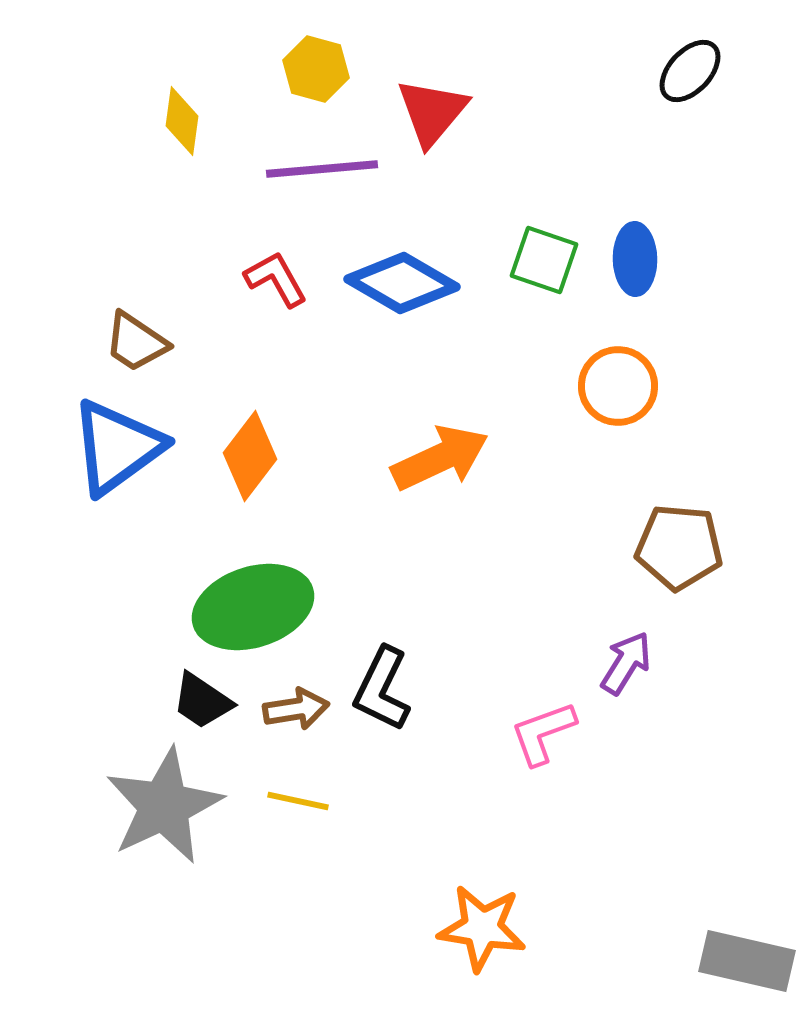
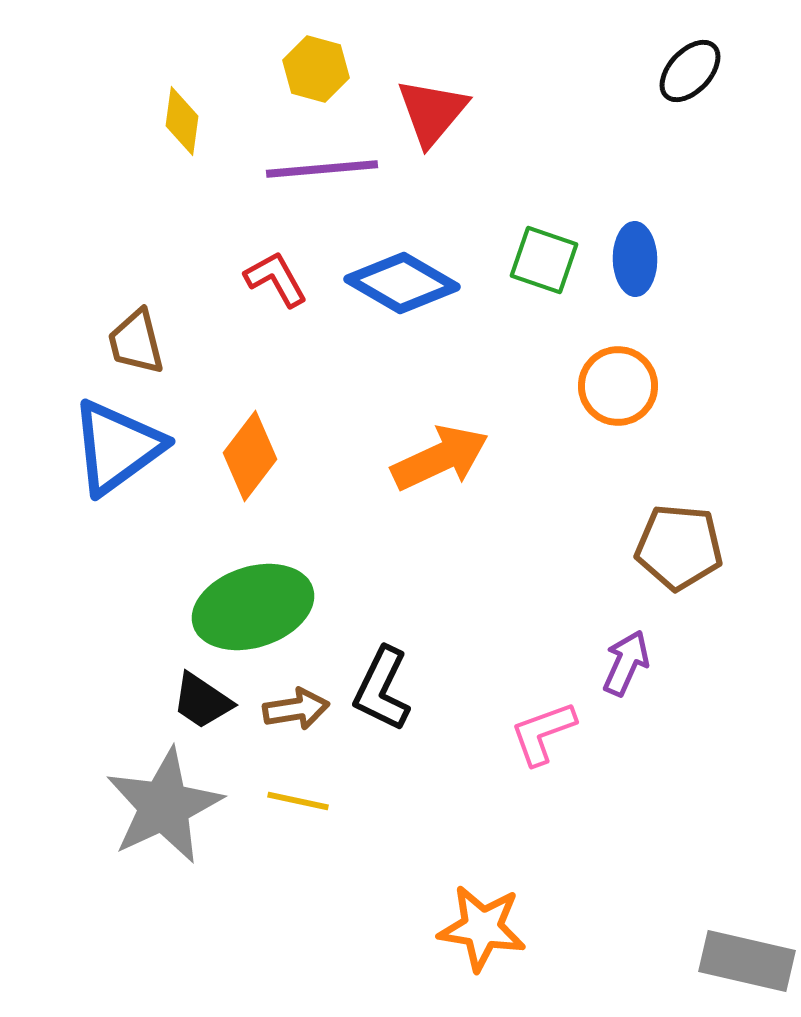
brown trapezoid: rotated 42 degrees clockwise
purple arrow: rotated 8 degrees counterclockwise
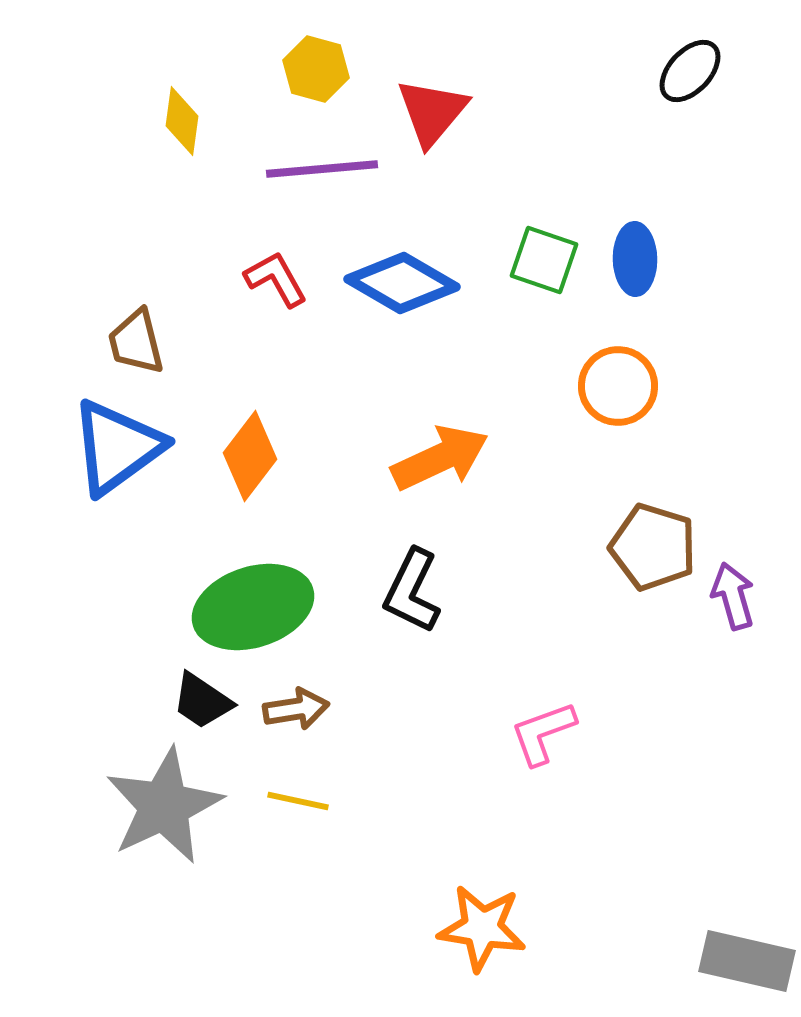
brown pentagon: moved 26 px left; rotated 12 degrees clockwise
purple arrow: moved 107 px right, 67 px up; rotated 40 degrees counterclockwise
black L-shape: moved 30 px right, 98 px up
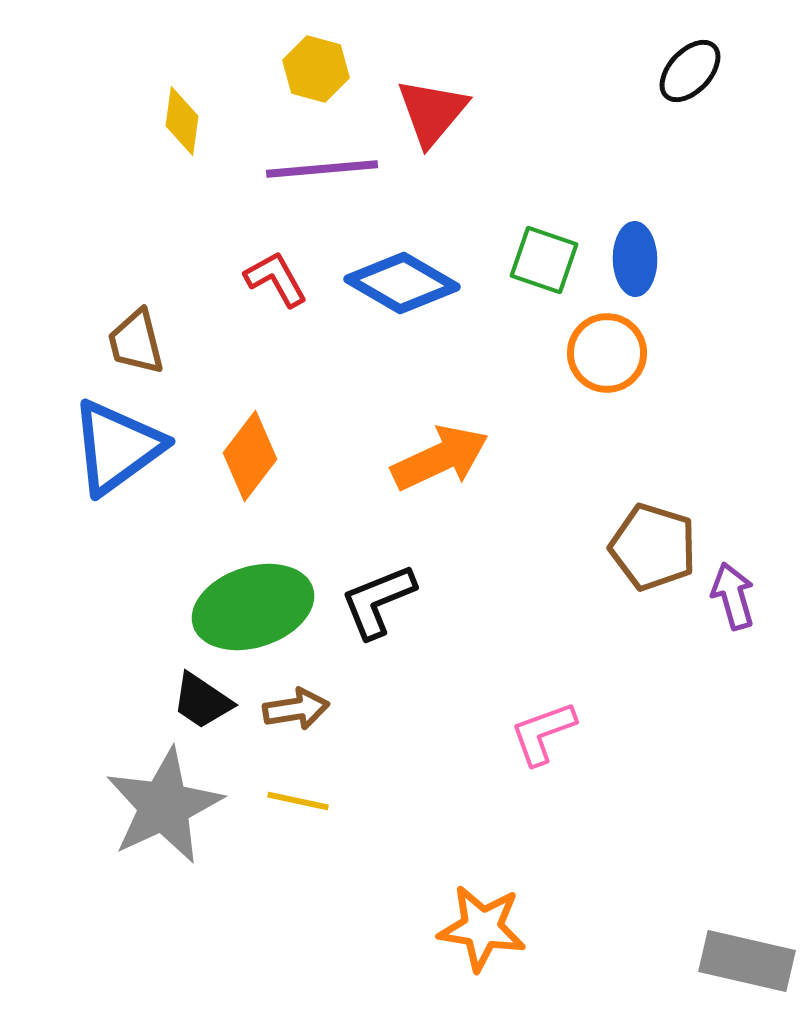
orange circle: moved 11 px left, 33 px up
black L-shape: moved 34 px left, 10 px down; rotated 42 degrees clockwise
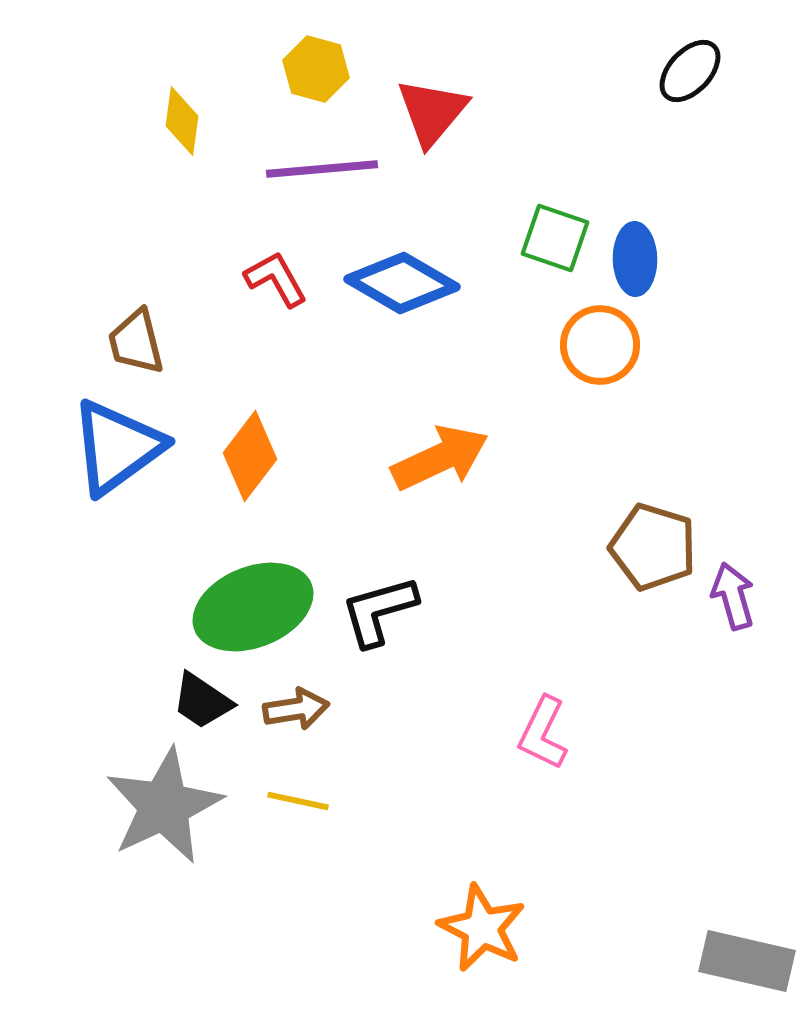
green square: moved 11 px right, 22 px up
orange circle: moved 7 px left, 8 px up
black L-shape: moved 1 px right, 10 px down; rotated 6 degrees clockwise
green ellipse: rotated 4 degrees counterclockwise
pink L-shape: rotated 44 degrees counterclockwise
orange star: rotated 18 degrees clockwise
